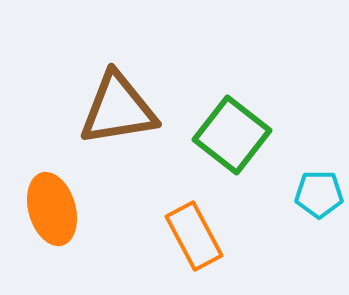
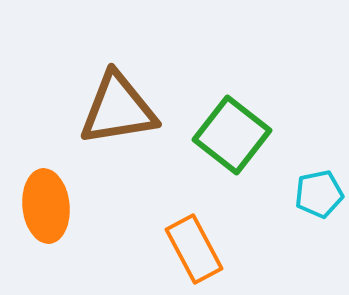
cyan pentagon: rotated 12 degrees counterclockwise
orange ellipse: moved 6 px left, 3 px up; rotated 10 degrees clockwise
orange rectangle: moved 13 px down
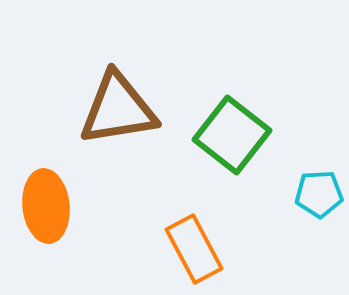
cyan pentagon: rotated 9 degrees clockwise
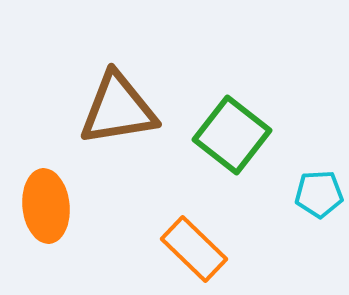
orange rectangle: rotated 18 degrees counterclockwise
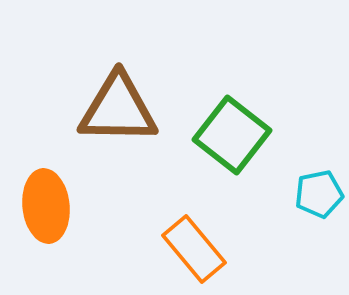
brown triangle: rotated 10 degrees clockwise
cyan pentagon: rotated 9 degrees counterclockwise
orange rectangle: rotated 6 degrees clockwise
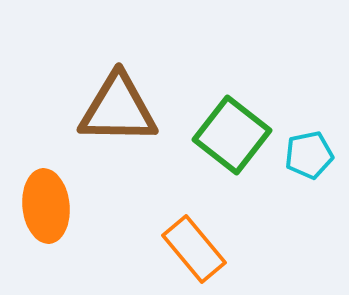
cyan pentagon: moved 10 px left, 39 px up
